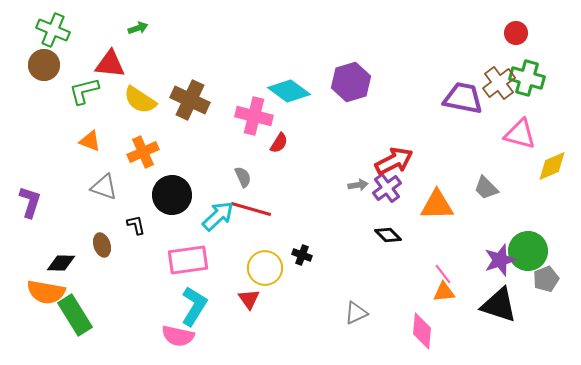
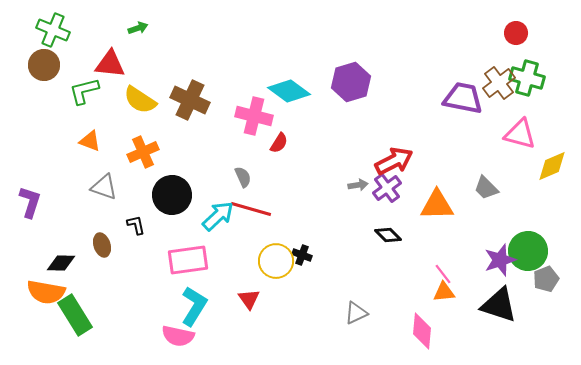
yellow circle at (265, 268): moved 11 px right, 7 px up
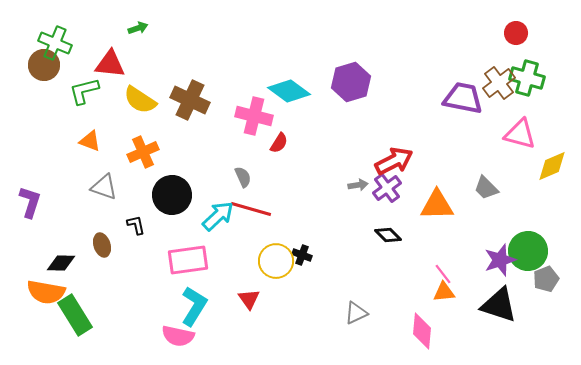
green cross at (53, 30): moved 2 px right, 13 px down
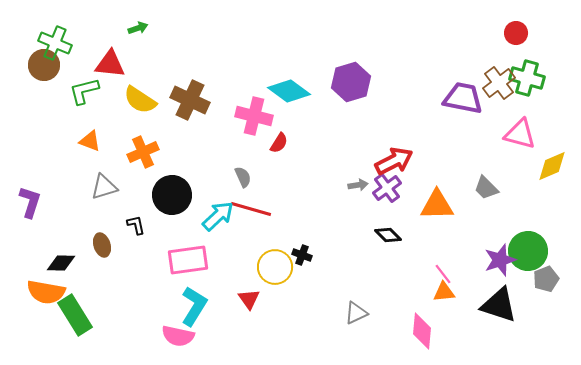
gray triangle at (104, 187): rotated 36 degrees counterclockwise
yellow circle at (276, 261): moved 1 px left, 6 px down
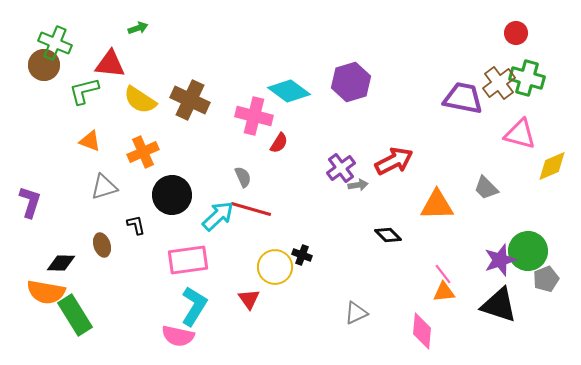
purple cross at (387, 188): moved 46 px left, 20 px up
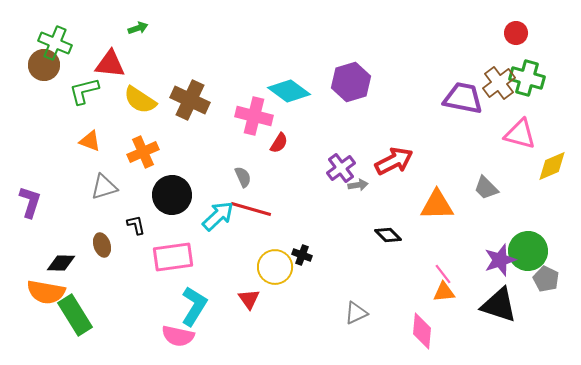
pink rectangle at (188, 260): moved 15 px left, 3 px up
gray pentagon at (546, 279): rotated 25 degrees counterclockwise
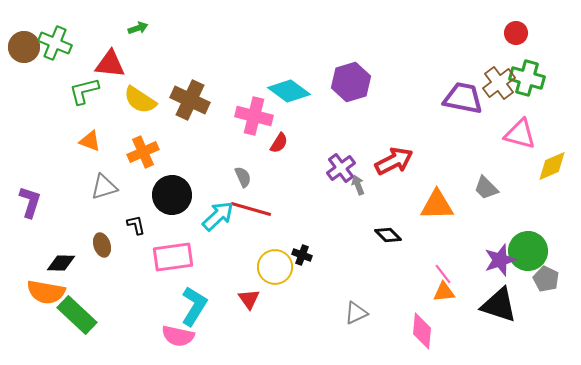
brown circle at (44, 65): moved 20 px left, 18 px up
gray arrow at (358, 185): rotated 102 degrees counterclockwise
green rectangle at (75, 315): moved 2 px right; rotated 15 degrees counterclockwise
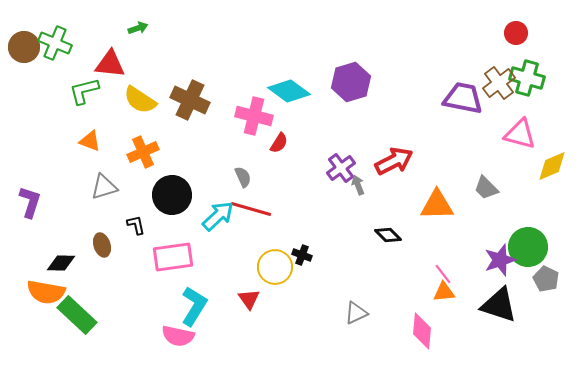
green circle at (528, 251): moved 4 px up
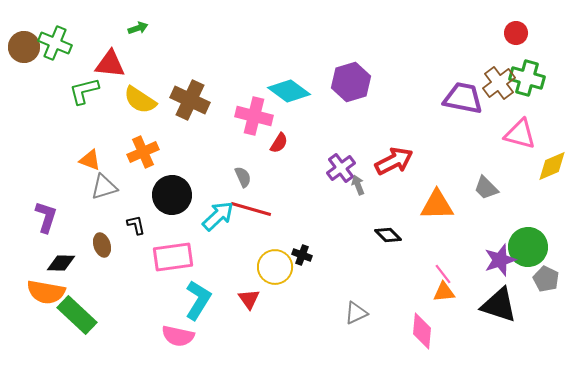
orange triangle at (90, 141): moved 19 px down
purple L-shape at (30, 202): moved 16 px right, 15 px down
cyan L-shape at (194, 306): moved 4 px right, 6 px up
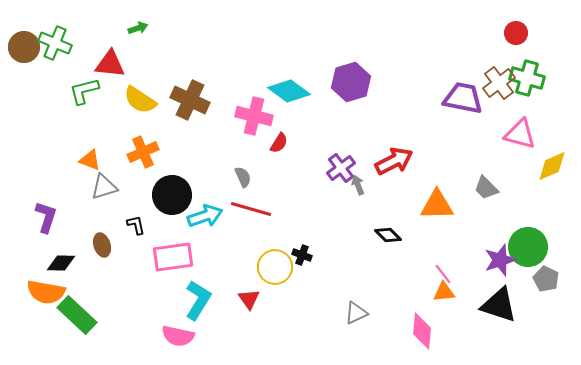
cyan arrow at (218, 216): moved 13 px left; rotated 24 degrees clockwise
